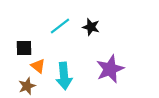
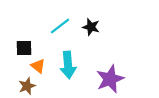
purple star: moved 10 px down
cyan arrow: moved 4 px right, 11 px up
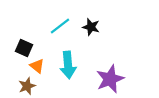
black square: rotated 24 degrees clockwise
orange triangle: moved 1 px left
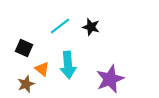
orange triangle: moved 5 px right, 3 px down
brown star: moved 1 px left, 2 px up
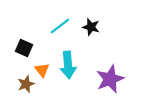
orange triangle: moved 1 px down; rotated 14 degrees clockwise
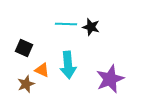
cyan line: moved 6 px right, 2 px up; rotated 40 degrees clockwise
orange triangle: rotated 28 degrees counterclockwise
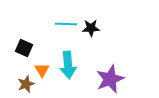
black star: moved 1 px down; rotated 18 degrees counterclockwise
orange triangle: rotated 35 degrees clockwise
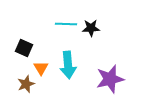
orange triangle: moved 1 px left, 2 px up
purple star: rotated 8 degrees clockwise
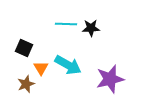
cyan arrow: rotated 56 degrees counterclockwise
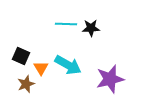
black square: moved 3 px left, 8 px down
